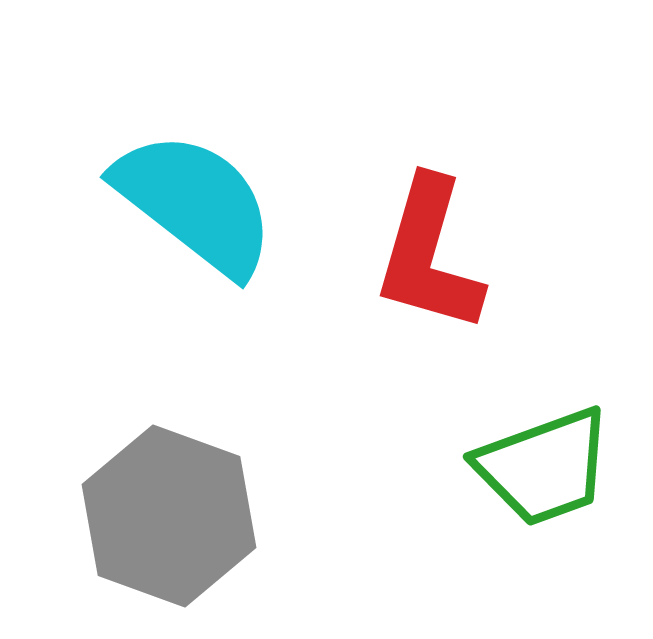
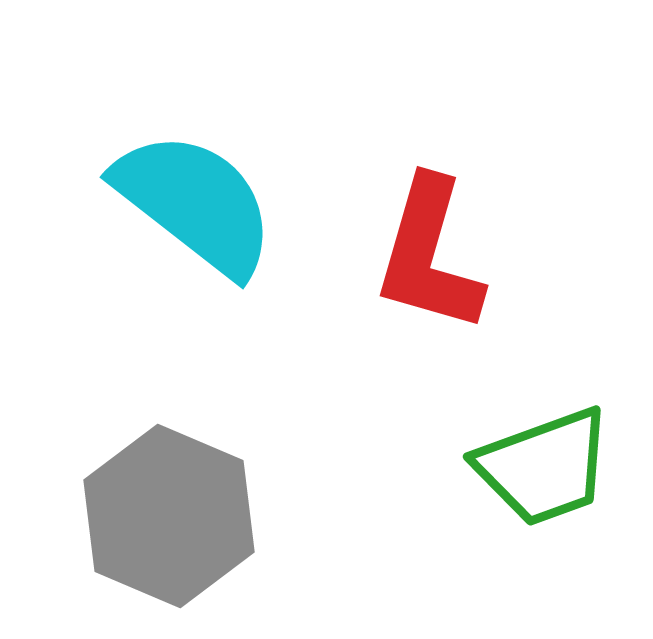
gray hexagon: rotated 3 degrees clockwise
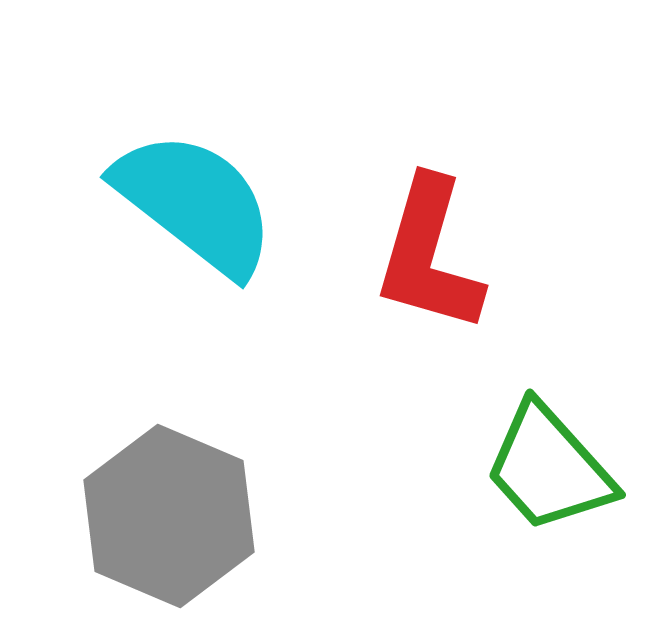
green trapezoid: moved 5 px right, 1 px down; rotated 68 degrees clockwise
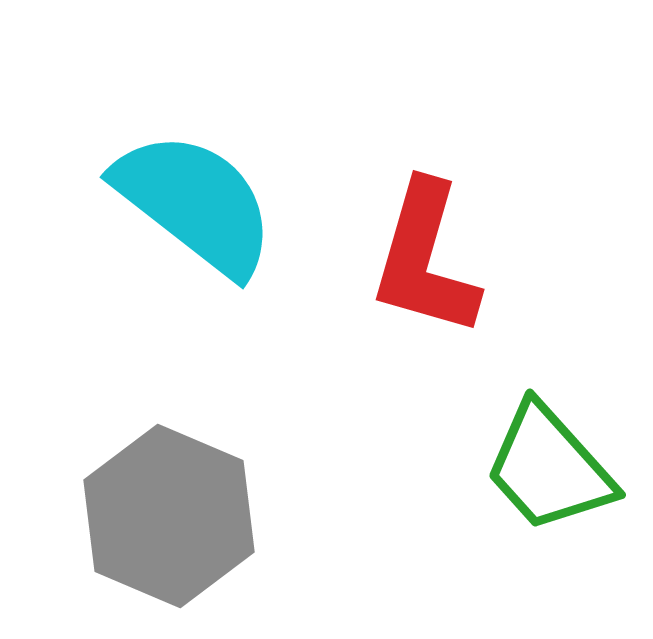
red L-shape: moved 4 px left, 4 px down
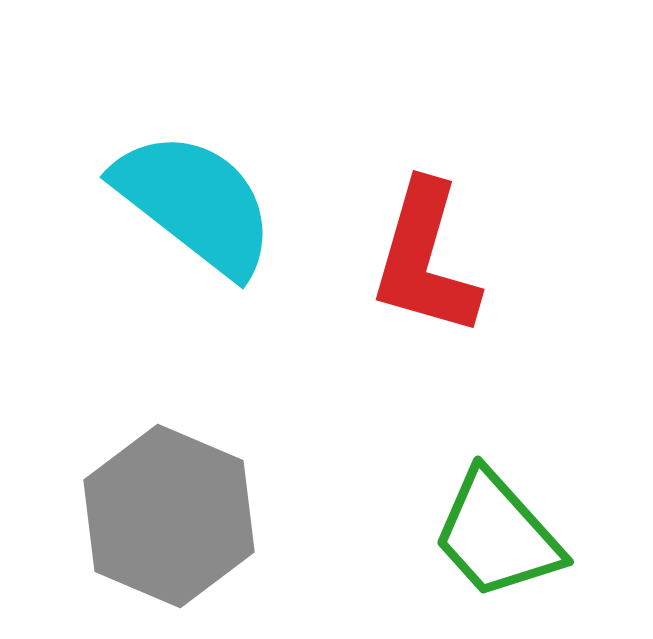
green trapezoid: moved 52 px left, 67 px down
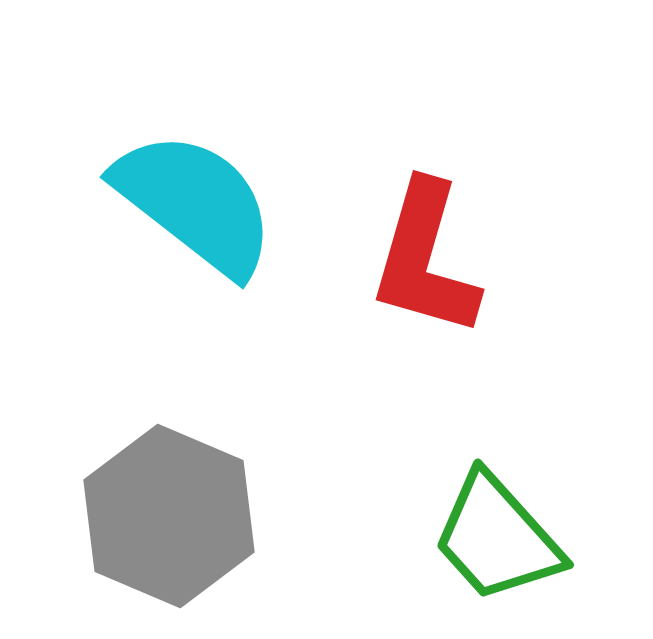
green trapezoid: moved 3 px down
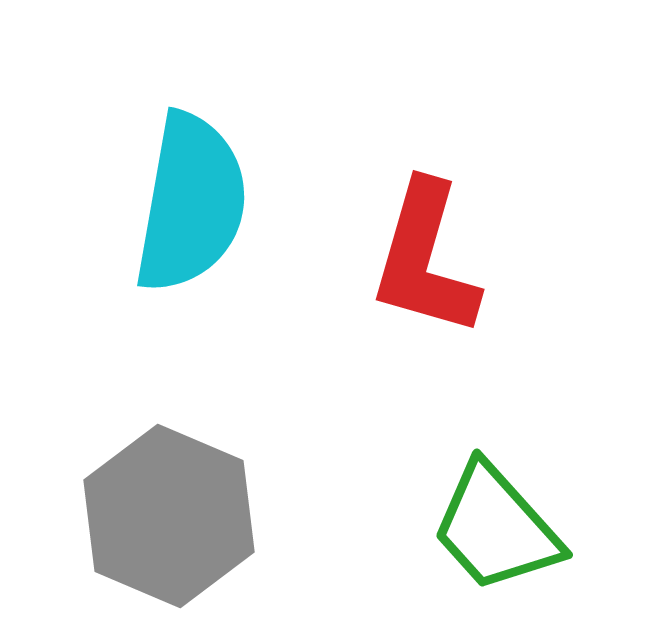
cyan semicircle: moved 4 px left; rotated 62 degrees clockwise
green trapezoid: moved 1 px left, 10 px up
